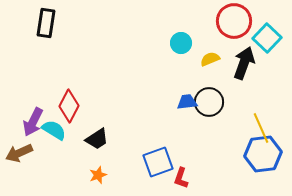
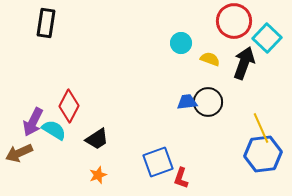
yellow semicircle: rotated 42 degrees clockwise
black circle: moved 1 px left
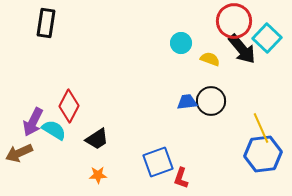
black arrow: moved 2 px left, 14 px up; rotated 120 degrees clockwise
black circle: moved 3 px right, 1 px up
orange star: rotated 18 degrees clockwise
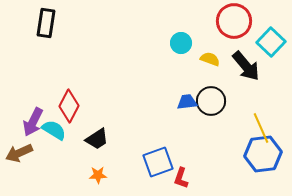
cyan square: moved 4 px right, 4 px down
black arrow: moved 4 px right, 17 px down
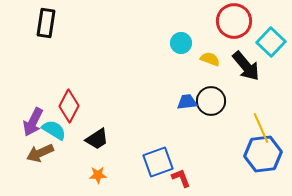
brown arrow: moved 21 px right
red L-shape: rotated 140 degrees clockwise
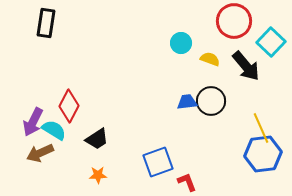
red L-shape: moved 6 px right, 4 px down
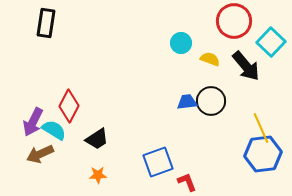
brown arrow: moved 1 px down
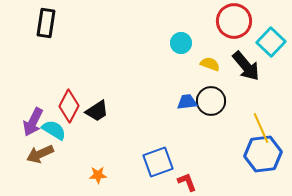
yellow semicircle: moved 5 px down
black trapezoid: moved 28 px up
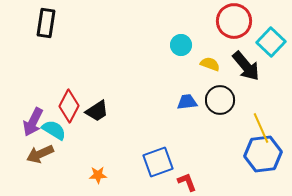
cyan circle: moved 2 px down
black circle: moved 9 px right, 1 px up
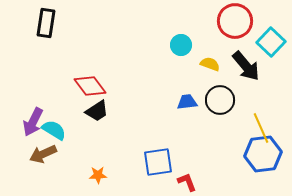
red circle: moved 1 px right
red diamond: moved 21 px right, 20 px up; rotated 64 degrees counterclockwise
brown arrow: moved 3 px right
blue square: rotated 12 degrees clockwise
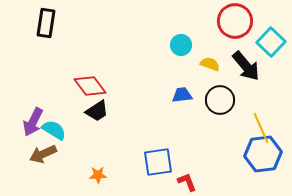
blue trapezoid: moved 5 px left, 7 px up
